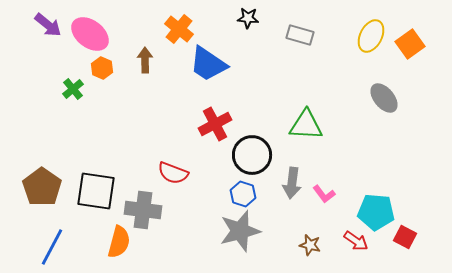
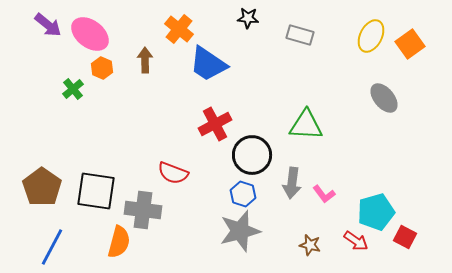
cyan pentagon: rotated 21 degrees counterclockwise
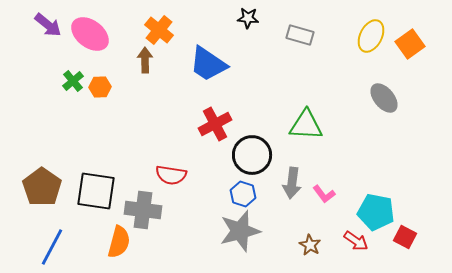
orange cross: moved 20 px left, 1 px down
orange hexagon: moved 2 px left, 19 px down; rotated 25 degrees counterclockwise
green cross: moved 8 px up
red semicircle: moved 2 px left, 2 px down; rotated 12 degrees counterclockwise
cyan pentagon: rotated 27 degrees clockwise
brown star: rotated 15 degrees clockwise
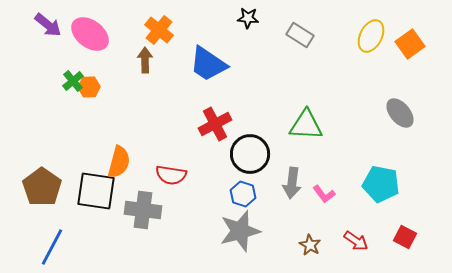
gray rectangle: rotated 16 degrees clockwise
orange hexagon: moved 11 px left
gray ellipse: moved 16 px right, 15 px down
black circle: moved 2 px left, 1 px up
cyan pentagon: moved 5 px right, 28 px up
orange semicircle: moved 80 px up
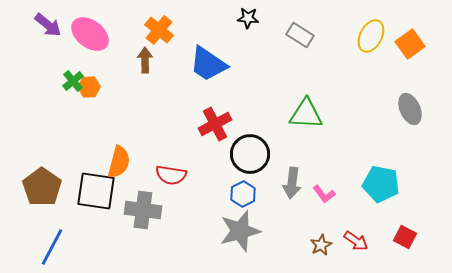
gray ellipse: moved 10 px right, 4 px up; rotated 16 degrees clockwise
green triangle: moved 11 px up
blue hexagon: rotated 15 degrees clockwise
brown star: moved 11 px right; rotated 15 degrees clockwise
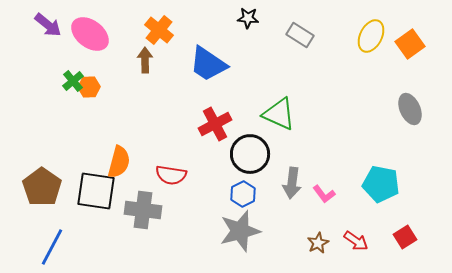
green triangle: moved 27 px left; rotated 21 degrees clockwise
red square: rotated 30 degrees clockwise
brown star: moved 3 px left, 2 px up
